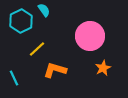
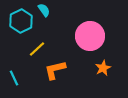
orange L-shape: rotated 30 degrees counterclockwise
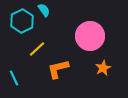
cyan hexagon: moved 1 px right
orange L-shape: moved 3 px right, 1 px up
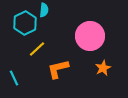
cyan semicircle: rotated 40 degrees clockwise
cyan hexagon: moved 3 px right, 2 px down
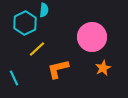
pink circle: moved 2 px right, 1 px down
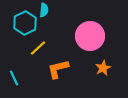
pink circle: moved 2 px left, 1 px up
yellow line: moved 1 px right, 1 px up
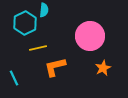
yellow line: rotated 30 degrees clockwise
orange L-shape: moved 3 px left, 2 px up
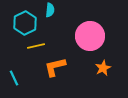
cyan semicircle: moved 6 px right
yellow line: moved 2 px left, 2 px up
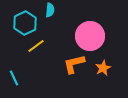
yellow line: rotated 24 degrees counterclockwise
orange L-shape: moved 19 px right, 3 px up
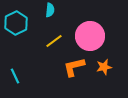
cyan hexagon: moved 9 px left
yellow line: moved 18 px right, 5 px up
orange L-shape: moved 3 px down
orange star: moved 1 px right, 1 px up; rotated 14 degrees clockwise
cyan line: moved 1 px right, 2 px up
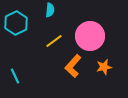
orange L-shape: moved 1 px left, 1 px up; rotated 35 degrees counterclockwise
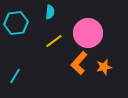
cyan semicircle: moved 2 px down
cyan hexagon: rotated 20 degrees clockwise
pink circle: moved 2 px left, 3 px up
orange L-shape: moved 6 px right, 3 px up
cyan line: rotated 56 degrees clockwise
